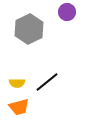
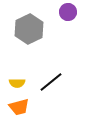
purple circle: moved 1 px right
black line: moved 4 px right
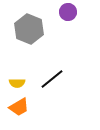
gray hexagon: rotated 12 degrees counterclockwise
black line: moved 1 px right, 3 px up
orange trapezoid: rotated 15 degrees counterclockwise
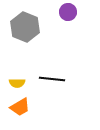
gray hexagon: moved 4 px left, 2 px up
black line: rotated 45 degrees clockwise
orange trapezoid: moved 1 px right
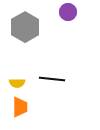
gray hexagon: rotated 8 degrees clockwise
orange trapezoid: rotated 60 degrees counterclockwise
